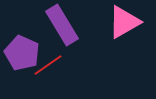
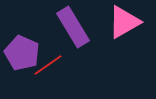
purple rectangle: moved 11 px right, 2 px down
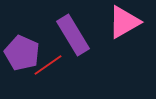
purple rectangle: moved 8 px down
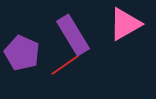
pink triangle: moved 1 px right, 2 px down
red line: moved 17 px right
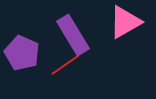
pink triangle: moved 2 px up
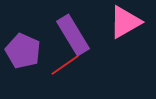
purple pentagon: moved 1 px right, 2 px up
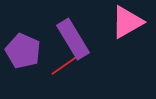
pink triangle: moved 2 px right
purple rectangle: moved 4 px down
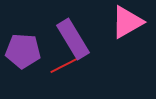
purple pentagon: rotated 20 degrees counterclockwise
red line: rotated 8 degrees clockwise
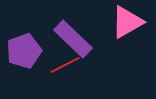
purple rectangle: rotated 15 degrees counterclockwise
purple pentagon: moved 1 px right; rotated 24 degrees counterclockwise
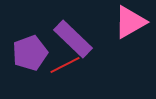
pink triangle: moved 3 px right
purple pentagon: moved 6 px right, 2 px down
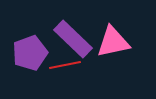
pink triangle: moved 17 px left, 20 px down; rotated 18 degrees clockwise
red line: rotated 16 degrees clockwise
